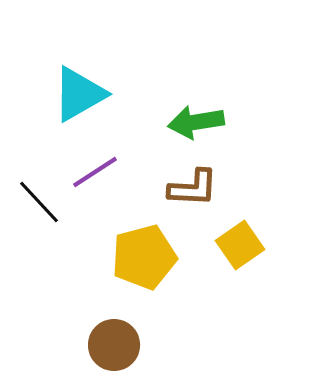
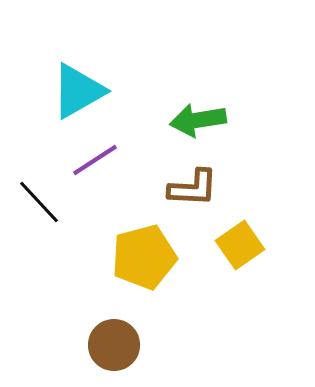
cyan triangle: moved 1 px left, 3 px up
green arrow: moved 2 px right, 2 px up
purple line: moved 12 px up
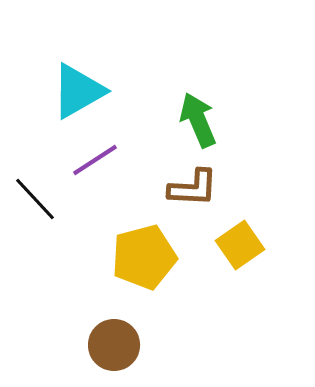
green arrow: rotated 76 degrees clockwise
black line: moved 4 px left, 3 px up
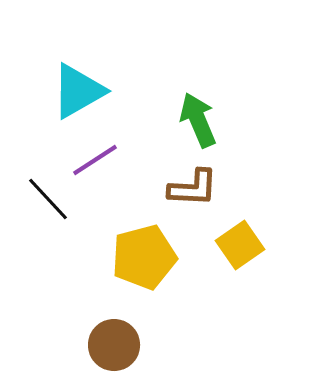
black line: moved 13 px right
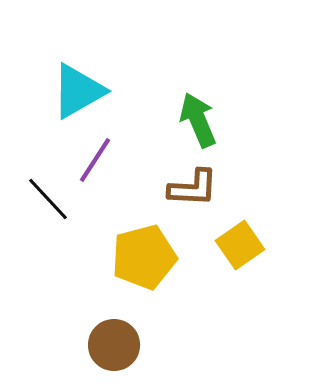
purple line: rotated 24 degrees counterclockwise
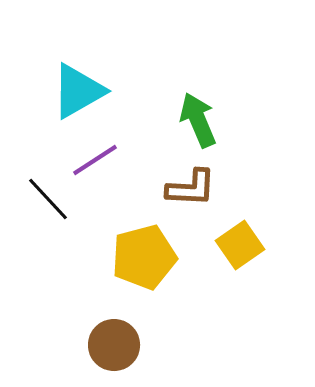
purple line: rotated 24 degrees clockwise
brown L-shape: moved 2 px left
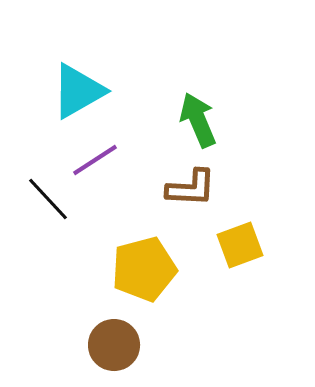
yellow square: rotated 15 degrees clockwise
yellow pentagon: moved 12 px down
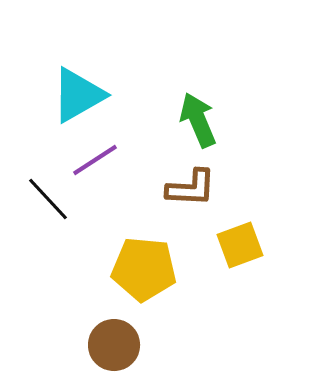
cyan triangle: moved 4 px down
yellow pentagon: rotated 20 degrees clockwise
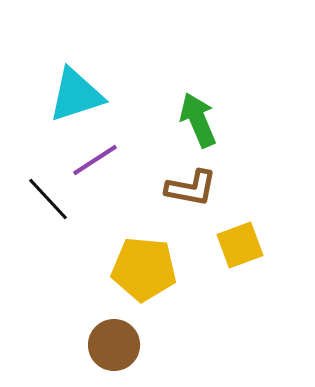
cyan triangle: moved 2 px left; rotated 12 degrees clockwise
brown L-shape: rotated 8 degrees clockwise
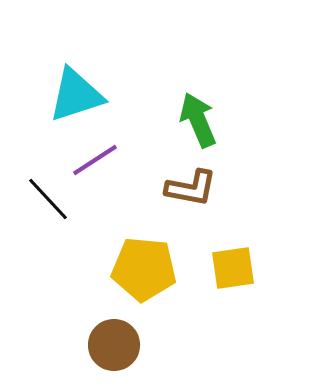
yellow square: moved 7 px left, 23 px down; rotated 12 degrees clockwise
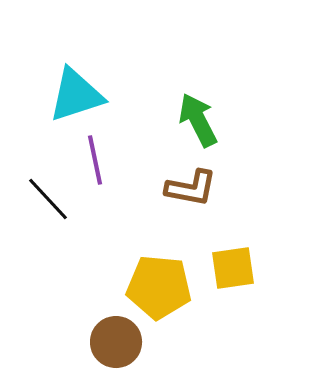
green arrow: rotated 4 degrees counterclockwise
purple line: rotated 69 degrees counterclockwise
yellow pentagon: moved 15 px right, 18 px down
brown circle: moved 2 px right, 3 px up
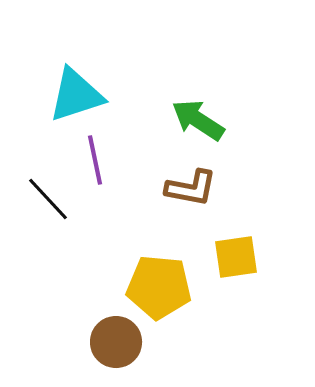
green arrow: rotated 30 degrees counterclockwise
yellow square: moved 3 px right, 11 px up
